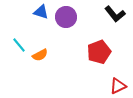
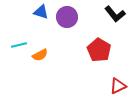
purple circle: moved 1 px right
cyan line: rotated 63 degrees counterclockwise
red pentagon: moved 2 px up; rotated 20 degrees counterclockwise
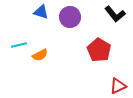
purple circle: moved 3 px right
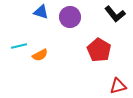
cyan line: moved 1 px down
red triangle: rotated 12 degrees clockwise
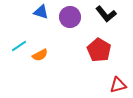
black L-shape: moved 9 px left
cyan line: rotated 21 degrees counterclockwise
red triangle: moved 1 px up
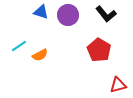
purple circle: moved 2 px left, 2 px up
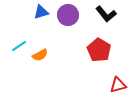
blue triangle: rotated 35 degrees counterclockwise
